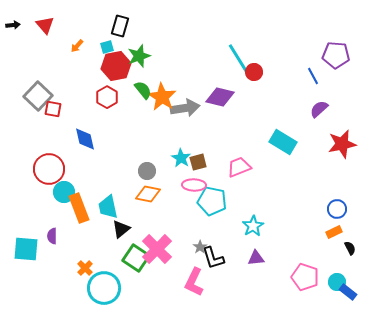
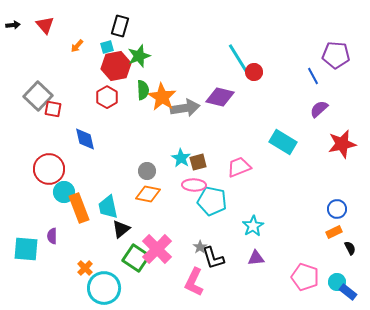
green semicircle at (143, 90): rotated 36 degrees clockwise
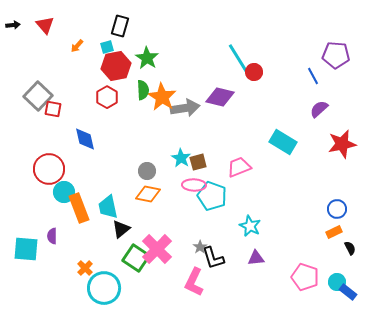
green star at (139, 56): moved 8 px right, 2 px down; rotated 20 degrees counterclockwise
cyan pentagon at (212, 201): moved 5 px up; rotated 8 degrees clockwise
cyan star at (253, 226): moved 3 px left; rotated 15 degrees counterclockwise
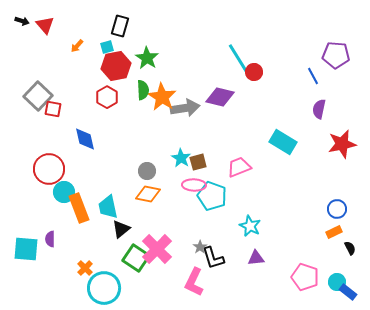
black arrow at (13, 25): moved 9 px right, 4 px up; rotated 24 degrees clockwise
purple semicircle at (319, 109): rotated 36 degrees counterclockwise
purple semicircle at (52, 236): moved 2 px left, 3 px down
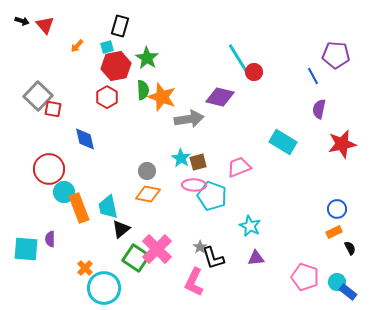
orange star at (162, 97): rotated 12 degrees counterclockwise
gray arrow at (185, 108): moved 4 px right, 11 px down
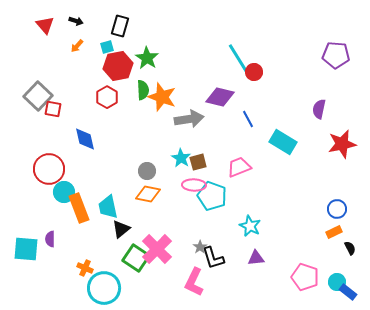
black arrow at (22, 21): moved 54 px right
red hexagon at (116, 66): moved 2 px right
blue line at (313, 76): moved 65 px left, 43 px down
orange cross at (85, 268): rotated 21 degrees counterclockwise
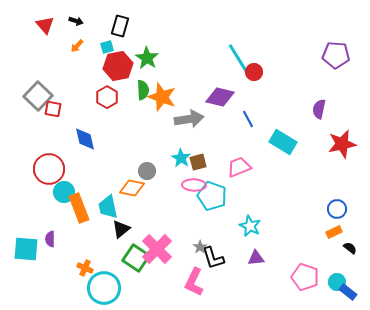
orange diamond at (148, 194): moved 16 px left, 6 px up
black semicircle at (350, 248): rotated 24 degrees counterclockwise
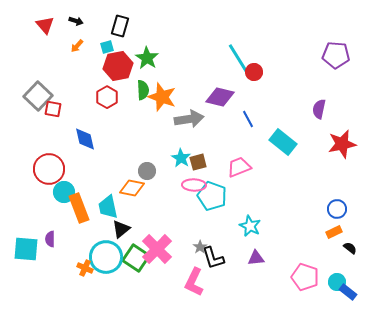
cyan rectangle at (283, 142): rotated 8 degrees clockwise
cyan circle at (104, 288): moved 2 px right, 31 px up
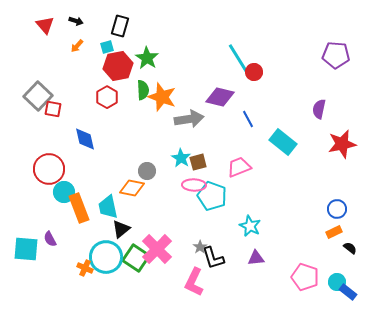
purple semicircle at (50, 239): rotated 28 degrees counterclockwise
